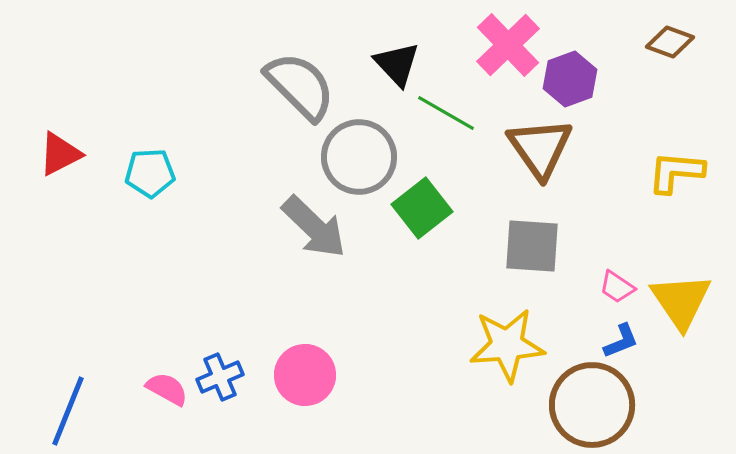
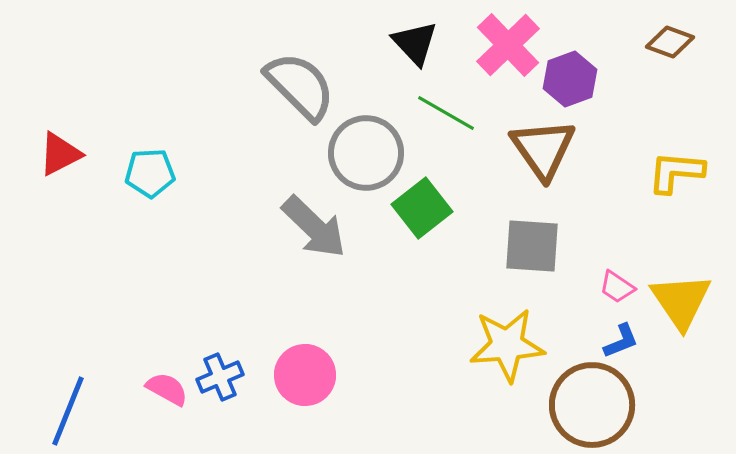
black triangle: moved 18 px right, 21 px up
brown triangle: moved 3 px right, 1 px down
gray circle: moved 7 px right, 4 px up
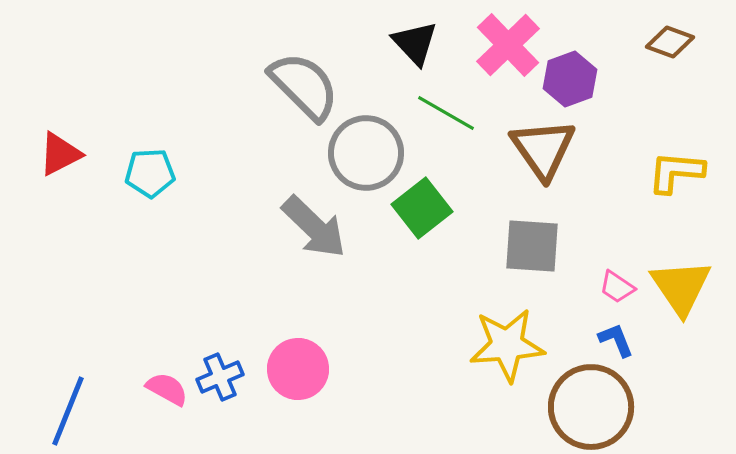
gray semicircle: moved 4 px right
yellow triangle: moved 14 px up
blue L-shape: moved 5 px left, 1 px up; rotated 90 degrees counterclockwise
pink circle: moved 7 px left, 6 px up
brown circle: moved 1 px left, 2 px down
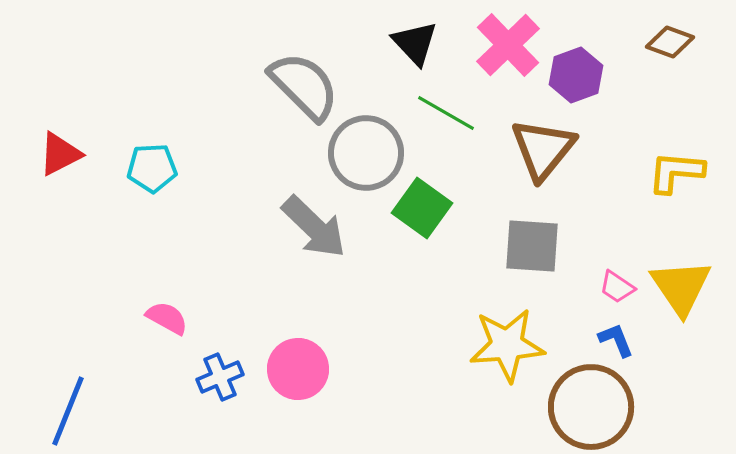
purple hexagon: moved 6 px right, 4 px up
brown triangle: rotated 14 degrees clockwise
cyan pentagon: moved 2 px right, 5 px up
green square: rotated 16 degrees counterclockwise
pink semicircle: moved 71 px up
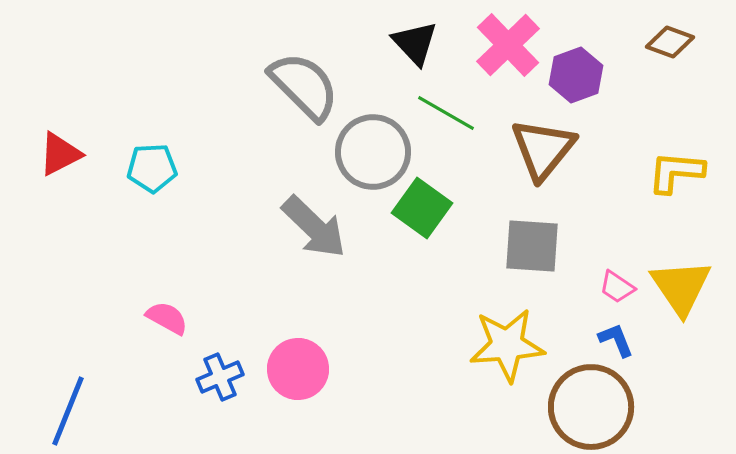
gray circle: moved 7 px right, 1 px up
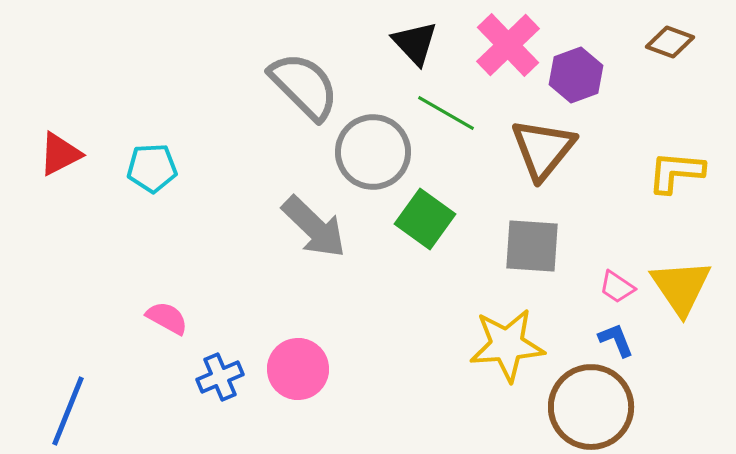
green square: moved 3 px right, 11 px down
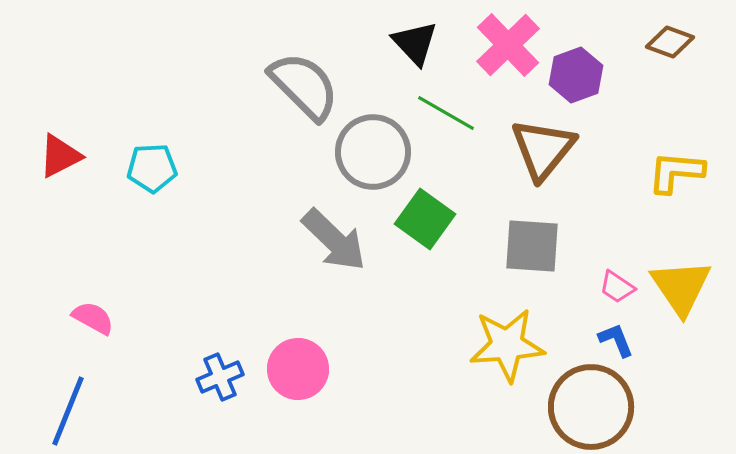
red triangle: moved 2 px down
gray arrow: moved 20 px right, 13 px down
pink semicircle: moved 74 px left
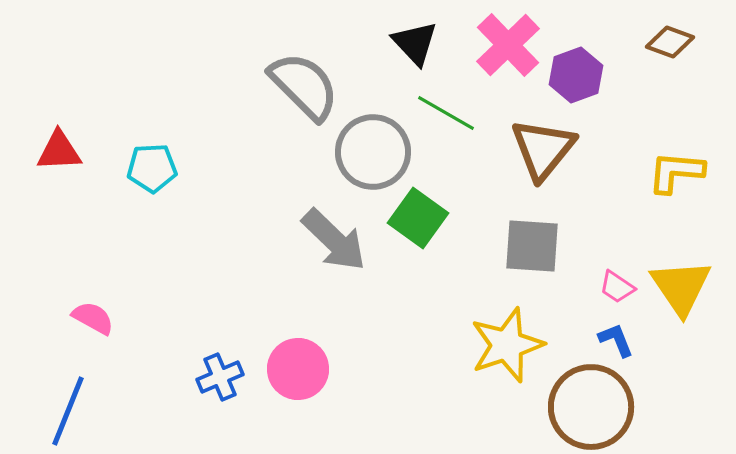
red triangle: moved 1 px left, 5 px up; rotated 24 degrees clockwise
green square: moved 7 px left, 1 px up
yellow star: rotated 14 degrees counterclockwise
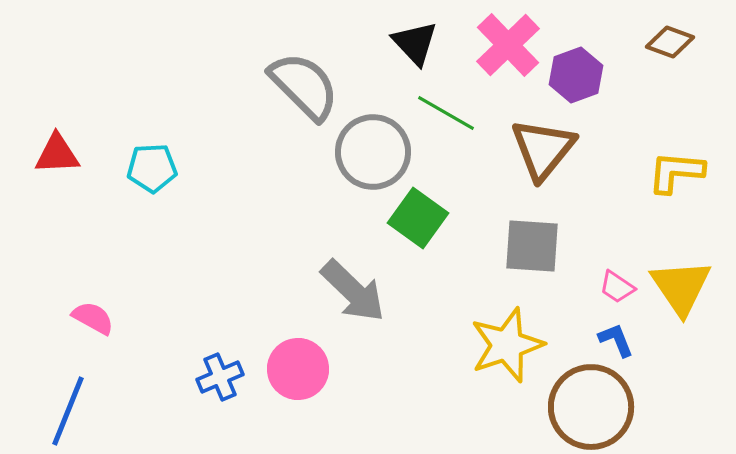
red triangle: moved 2 px left, 3 px down
gray arrow: moved 19 px right, 51 px down
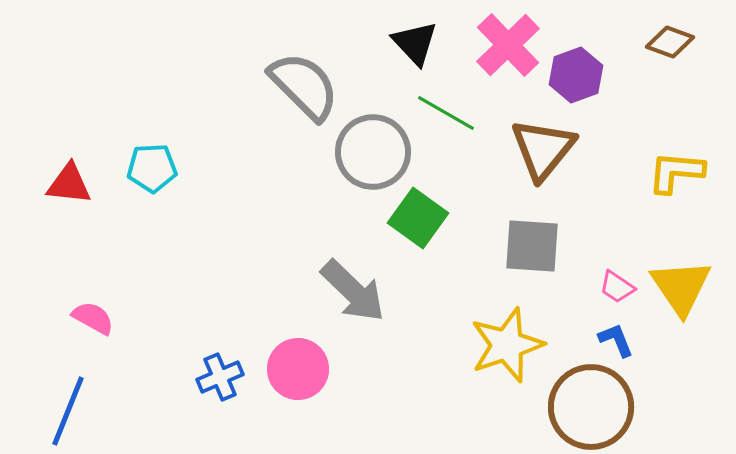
red triangle: moved 12 px right, 30 px down; rotated 9 degrees clockwise
